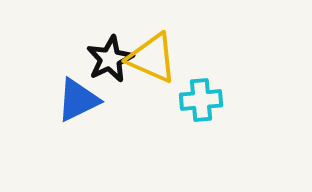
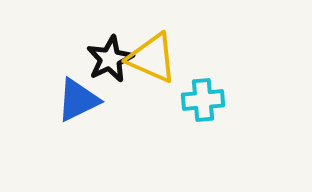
cyan cross: moved 2 px right
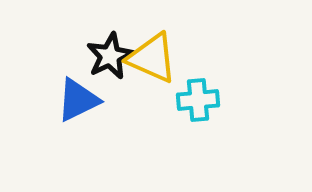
black star: moved 3 px up
cyan cross: moved 5 px left
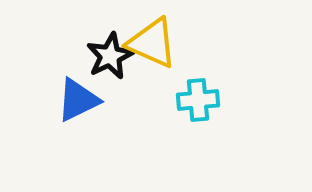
yellow triangle: moved 15 px up
